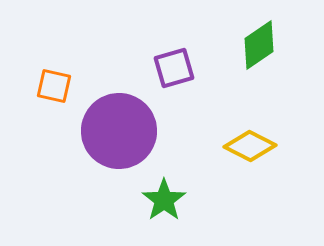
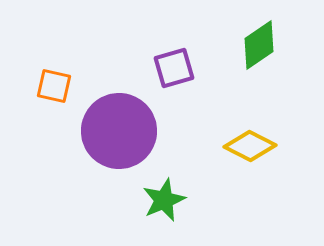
green star: rotated 12 degrees clockwise
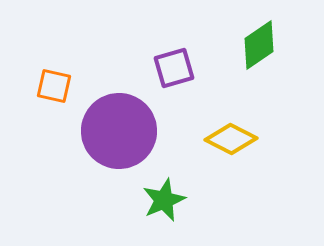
yellow diamond: moved 19 px left, 7 px up
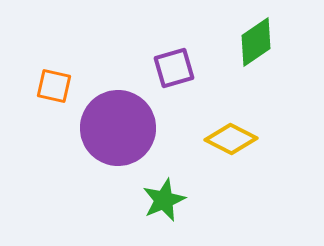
green diamond: moved 3 px left, 3 px up
purple circle: moved 1 px left, 3 px up
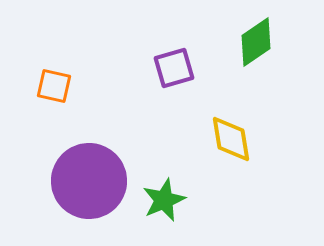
purple circle: moved 29 px left, 53 px down
yellow diamond: rotated 54 degrees clockwise
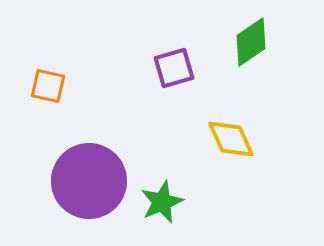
green diamond: moved 5 px left
orange square: moved 6 px left
yellow diamond: rotated 15 degrees counterclockwise
green star: moved 2 px left, 2 px down
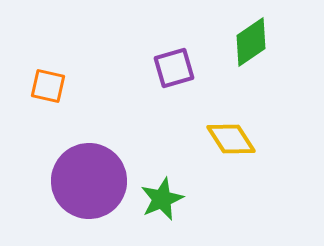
yellow diamond: rotated 9 degrees counterclockwise
green star: moved 3 px up
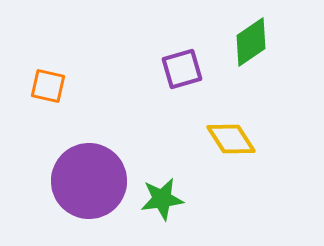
purple square: moved 8 px right, 1 px down
green star: rotated 15 degrees clockwise
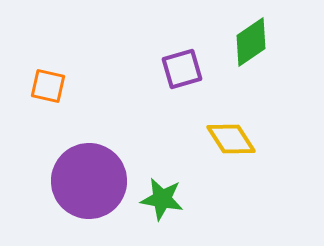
green star: rotated 18 degrees clockwise
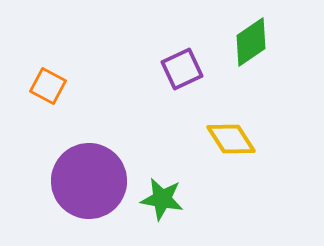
purple square: rotated 9 degrees counterclockwise
orange square: rotated 15 degrees clockwise
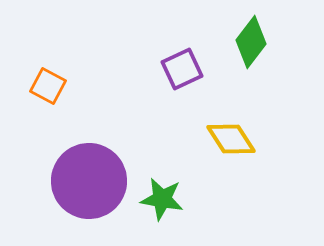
green diamond: rotated 18 degrees counterclockwise
